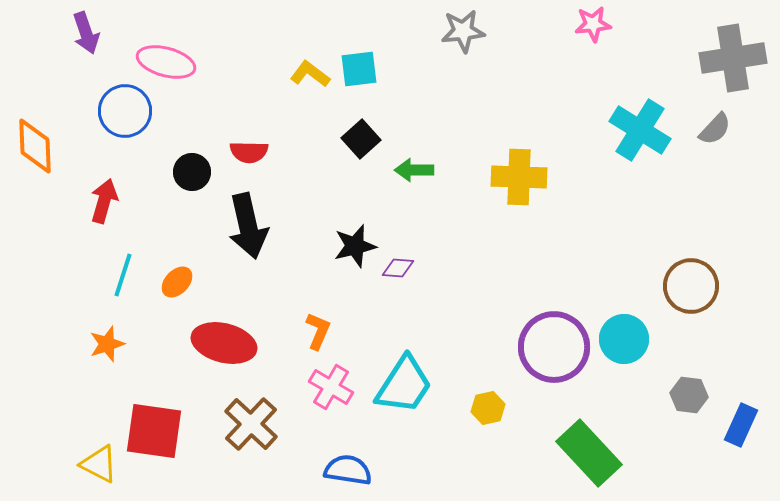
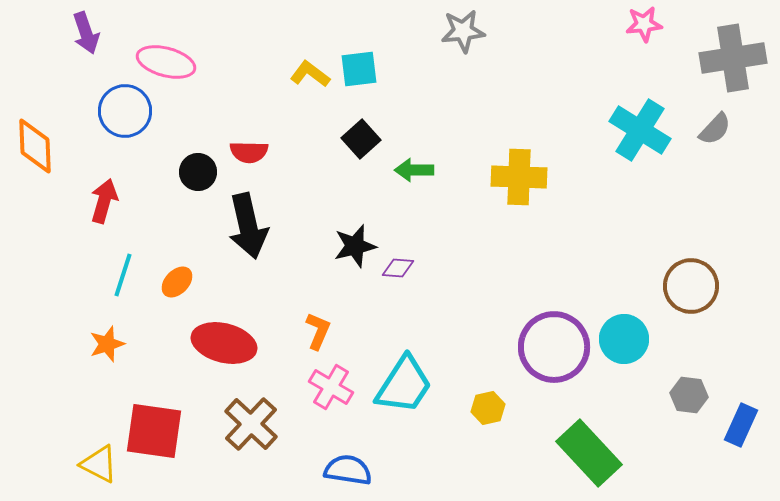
pink star: moved 51 px right
black circle: moved 6 px right
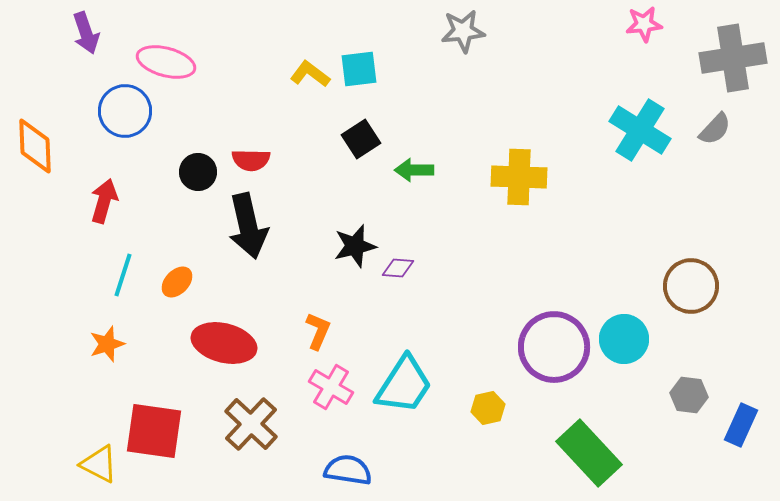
black square: rotated 9 degrees clockwise
red semicircle: moved 2 px right, 8 px down
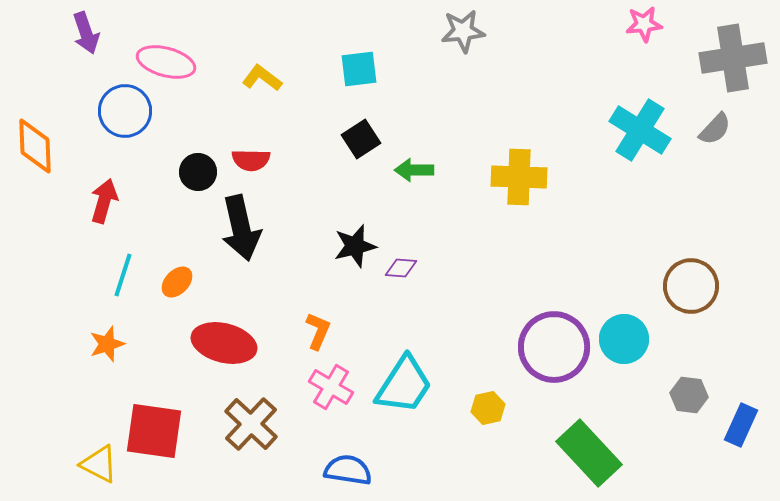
yellow L-shape: moved 48 px left, 4 px down
black arrow: moved 7 px left, 2 px down
purple diamond: moved 3 px right
